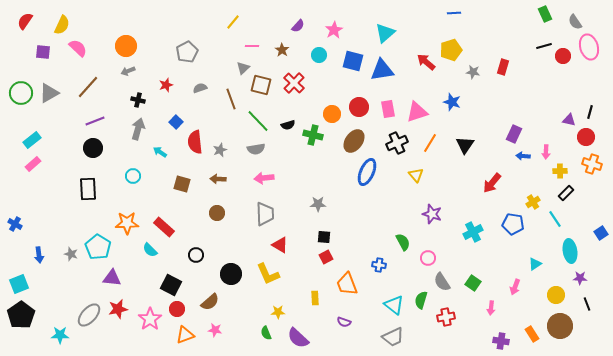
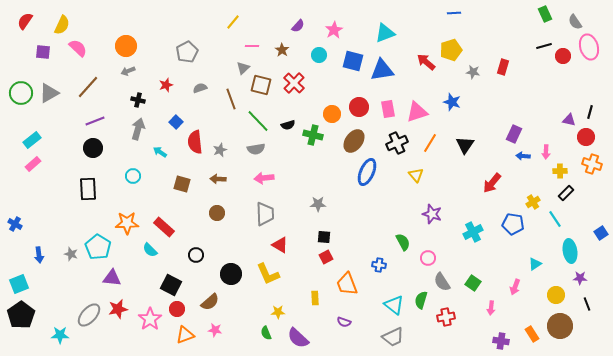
cyan triangle at (385, 33): rotated 20 degrees clockwise
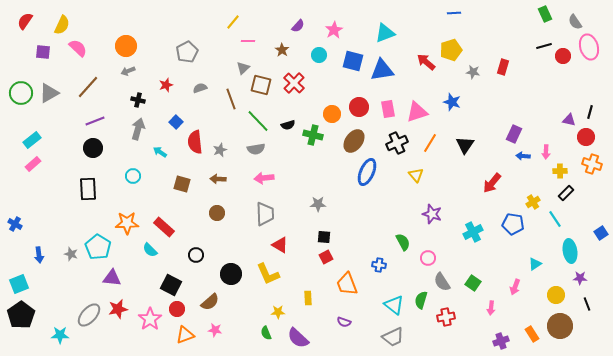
pink line at (252, 46): moved 4 px left, 5 px up
yellow rectangle at (315, 298): moved 7 px left
purple cross at (501, 341): rotated 28 degrees counterclockwise
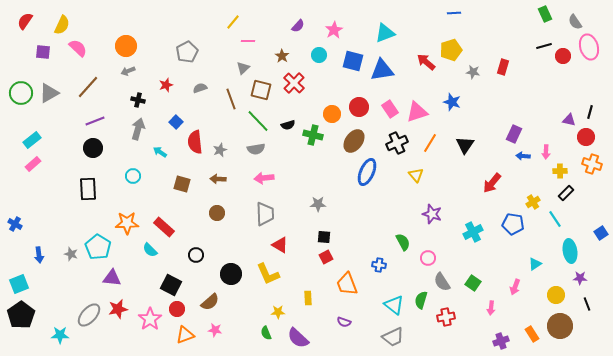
brown star at (282, 50): moved 6 px down
brown square at (261, 85): moved 5 px down
pink rectangle at (388, 109): moved 2 px right; rotated 24 degrees counterclockwise
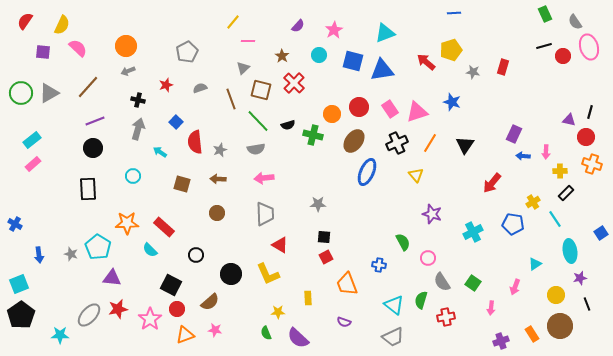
purple star at (580, 278): rotated 16 degrees counterclockwise
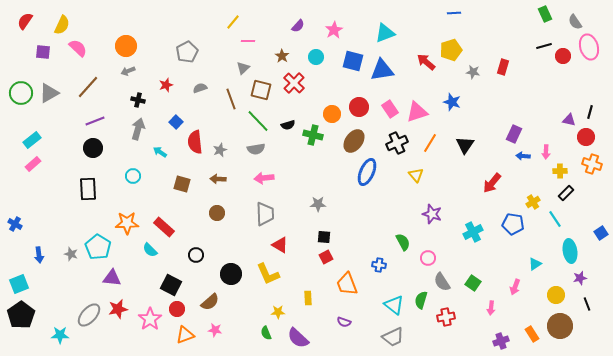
cyan circle at (319, 55): moved 3 px left, 2 px down
